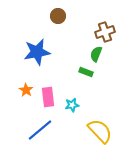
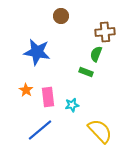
brown circle: moved 3 px right
brown cross: rotated 12 degrees clockwise
blue star: rotated 20 degrees clockwise
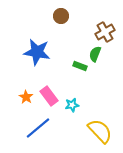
brown cross: rotated 24 degrees counterclockwise
green semicircle: moved 1 px left
green rectangle: moved 6 px left, 6 px up
orange star: moved 7 px down
pink rectangle: moved 1 px right, 1 px up; rotated 30 degrees counterclockwise
blue line: moved 2 px left, 2 px up
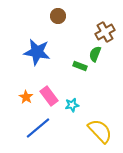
brown circle: moved 3 px left
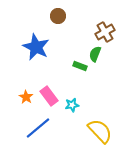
blue star: moved 1 px left, 5 px up; rotated 16 degrees clockwise
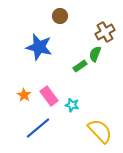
brown circle: moved 2 px right
blue star: moved 3 px right; rotated 12 degrees counterclockwise
green rectangle: rotated 56 degrees counterclockwise
orange star: moved 2 px left, 2 px up
cyan star: rotated 24 degrees clockwise
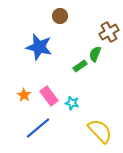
brown cross: moved 4 px right
cyan star: moved 2 px up
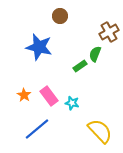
blue line: moved 1 px left, 1 px down
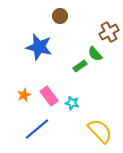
green semicircle: rotated 63 degrees counterclockwise
orange star: rotated 16 degrees clockwise
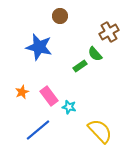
orange star: moved 2 px left, 3 px up
cyan star: moved 3 px left, 4 px down
blue line: moved 1 px right, 1 px down
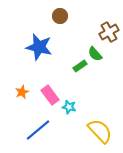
pink rectangle: moved 1 px right, 1 px up
